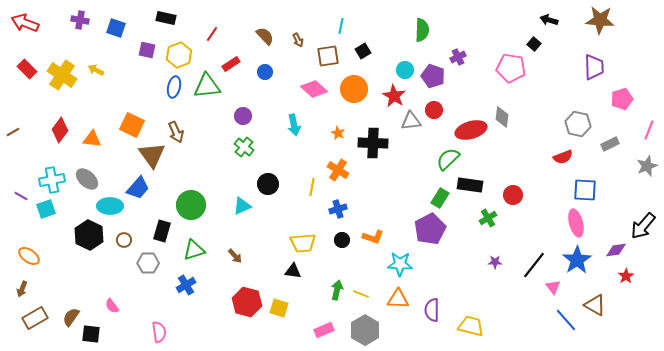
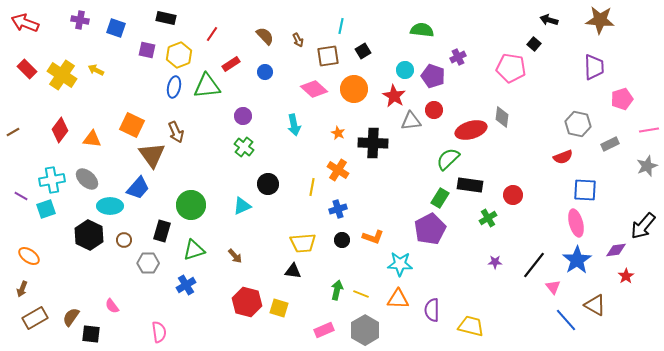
green semicircle at (422, 30): rotated 85 degrees counterclockwise
pink line at (649, 130): rotated 60 degrees clockwise
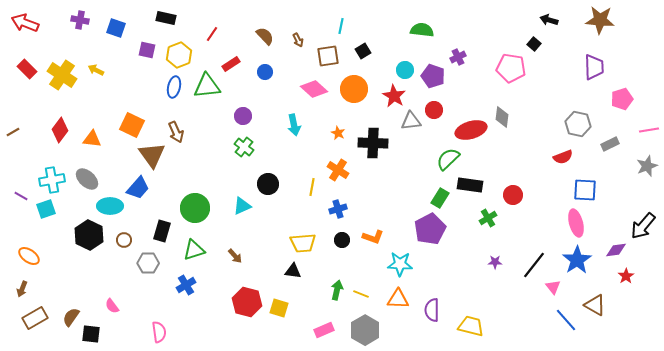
green circle at (191, 205): moved 4 px right, 3 px down
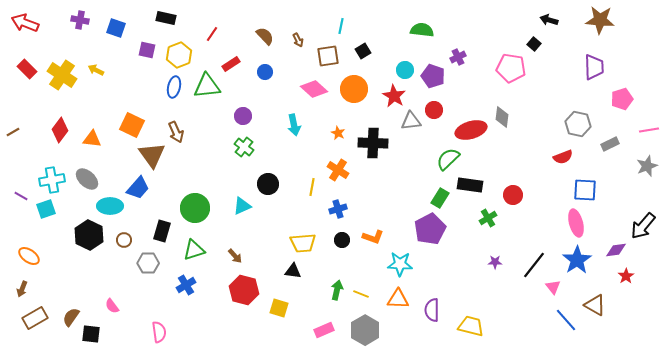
red hexagon at (247, 302): moved 3 px left, 12 px up
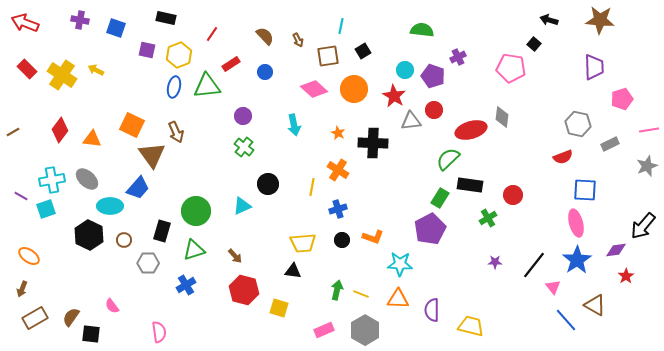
green circle at (195, 208): moved 1 px right, 3 px down
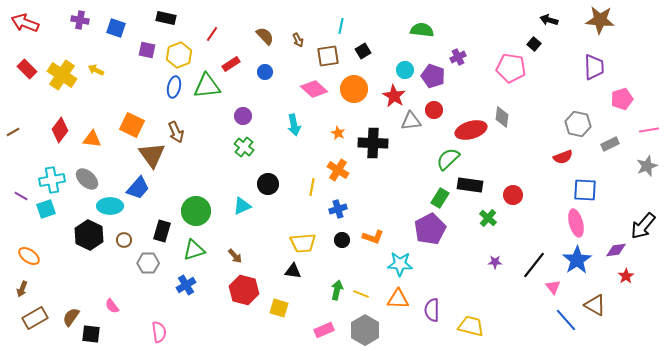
green cross at (488, 218): rotated 18 degrees counterclockwise
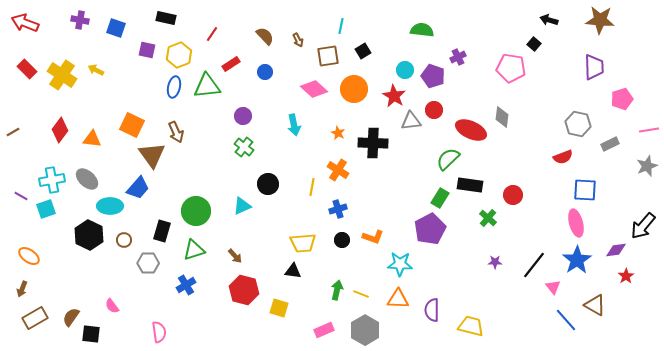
red ellipse at (471, 130): rotated 40 degrees clockwise
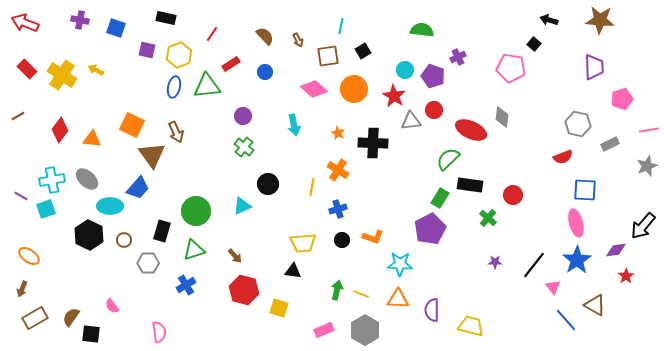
brown line at (13, 132): moved 5 px right, 16 px up
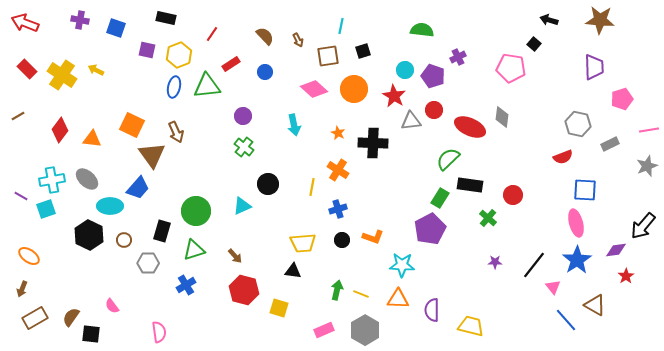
black square at (363, 51): rotated 14 degrees clockwise
red ellipse at (471, 130): moved 1 px left, 3 px up
cyan star at (400, 264): moved 2 px right, 1 px down
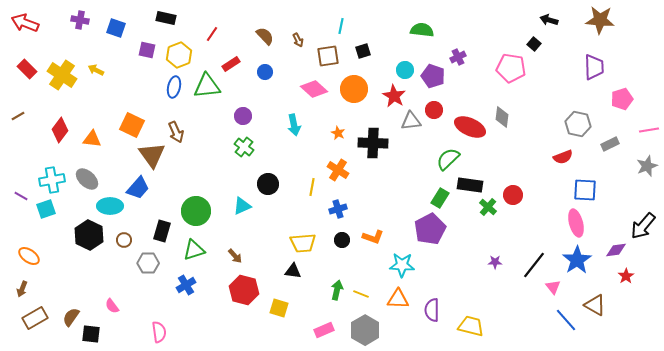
green cross at (488, 218): moved 11 px up
